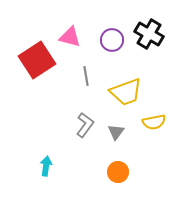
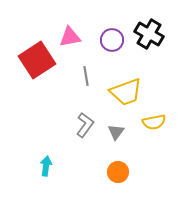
pink triangle: rotated 25 degrees counterclockwise
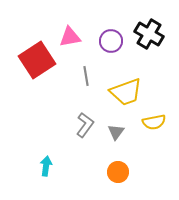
purple circle: moved 1 px left, 1 px down
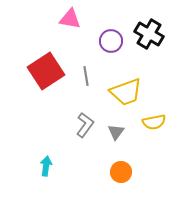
pink triangle: moved 18 px up; rotated 20 degrees clockwise
red square: moved 9 px right, 11 px down
orange circle: moved 3 px right
